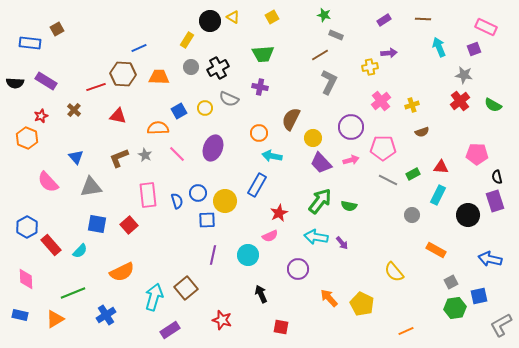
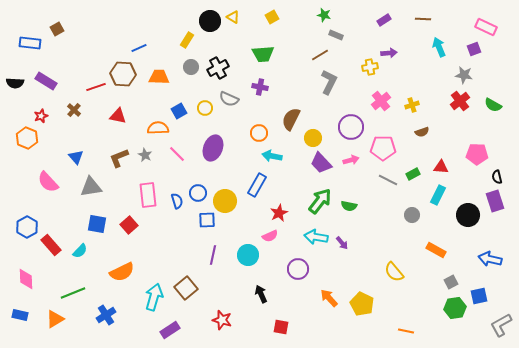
orange line at (406, 331): rotated 35 degrees clockwise
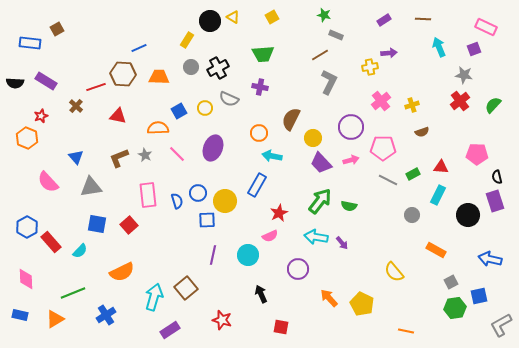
green semicircle at (493, 105): rotated 102 degrees clockwise
brown cross at (74, 110): moved 2 px right, 4 px up
red rectangle at (51, 245): moved 3 px up
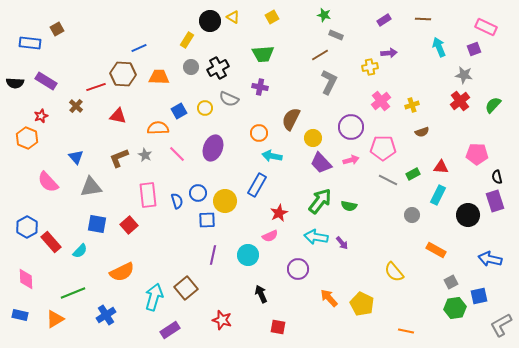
red square at (281, 327): moved 3 px left
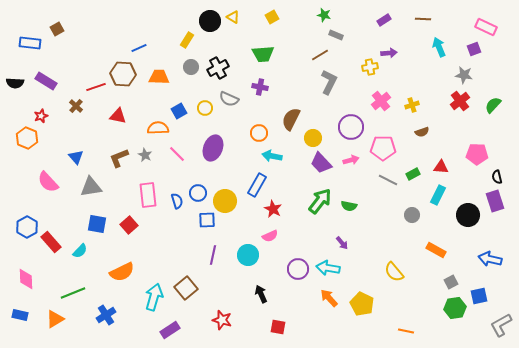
red star at (279, 213): moved 6 px left, 4 px up; rotated 18 degrees counterclockwise
cyan arrow at (316, 237): moved 12 px right, 31 px down
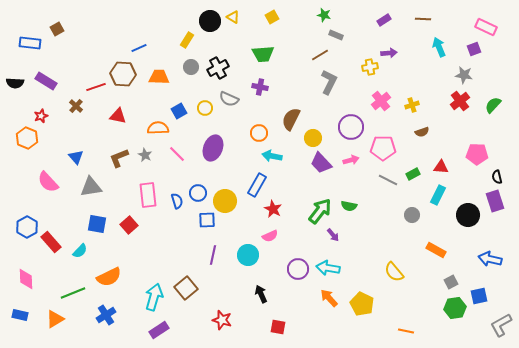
green arrow at (320, 201): moved 10 px down
purple arrow at (342, 243): moved 9 px left, 8 px up
orange semicircle at (122, 272): moved 13 px left, 5 px down
purple rectangle at (170, 330): moved 11 px left
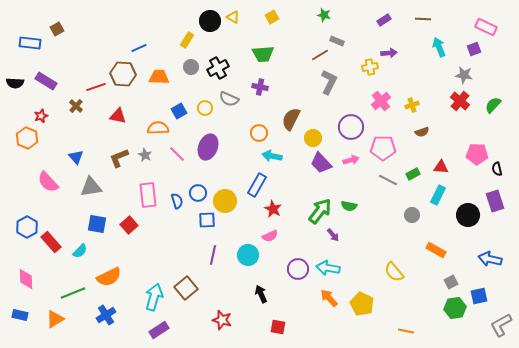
gray rectangle at (336, 35): moved 1 px right, 6 px down
red cross at (460, 101): rotated 12 degrees counterclockwise
purple ellipse at (213, 148): moved 5 px left, 1 px up
black semicircle at (497, 177): moved 8 px up
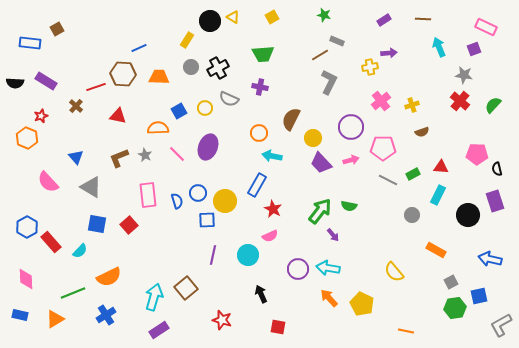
gray triangle at (91, 187): rotated 40 degrees clockwise
